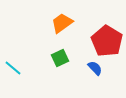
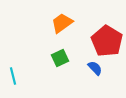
cyan line: moved 8 px down; rotated 36 degrees clockwise
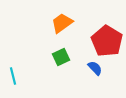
green square: moved 1 px right, 1 px up
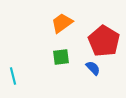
red pentagon: moved 3 px left
green square: rotated 18 degrees clockwise
blue semicircle: moved 2 px left
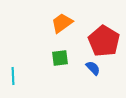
green square: moved 1 px left, 1 px down
cyan line: rotated 12 degrees clockwise
